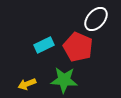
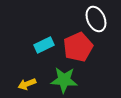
white ellipse: rotated 65 degrees counterclockwise
red pentagon: rotated 24 degrees clockwise
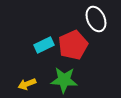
red pentagon: moved 5 px left, 2 px up
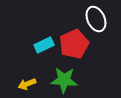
red pentagon: moved 1 px right, 1 px up
